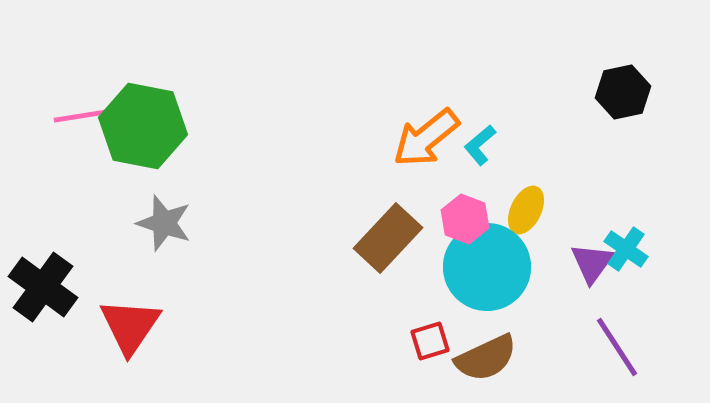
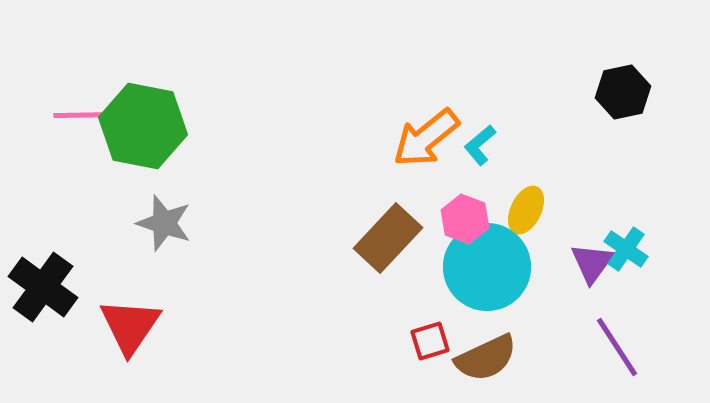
pink line: rotated 8 degrees clockwise
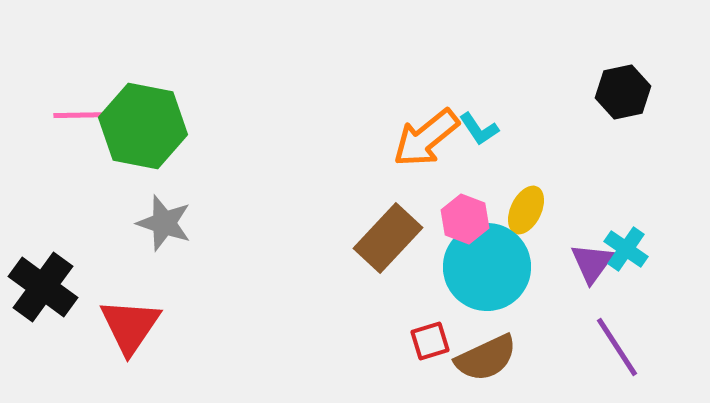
cyan L-shape: moved 1 px left, 16 px up; rotated 84 degrees counterclockwise
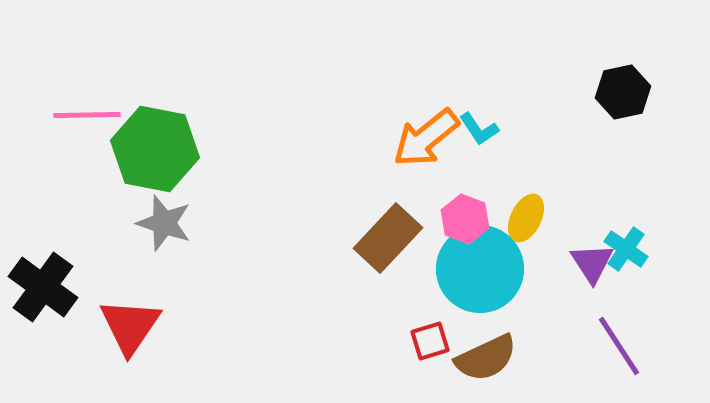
green hexagon: moved 12 px right, 23 px down
yellow ellipse: moved 8 px down
purple triangle: rotated 9 degrees counterclockwise
cyan circle: moved 7 px left, 2 px down
purple line: moved 2 px right, 1 px up
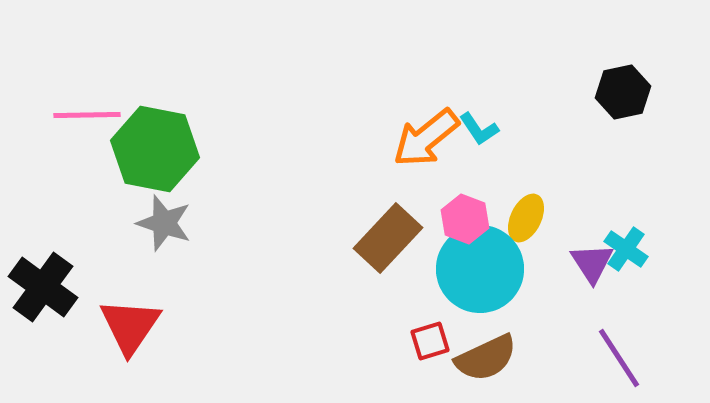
purple line: moved 12 px down
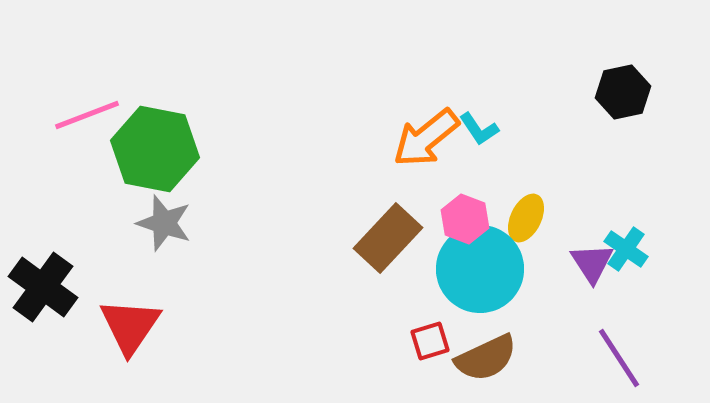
pink line: rotated 20 degrees counterclockwise
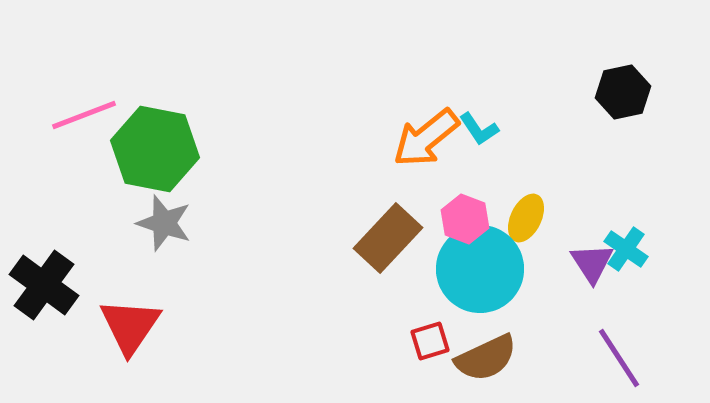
pink line: moved 3 px left
black cross: moved 1 px right, 2 px up
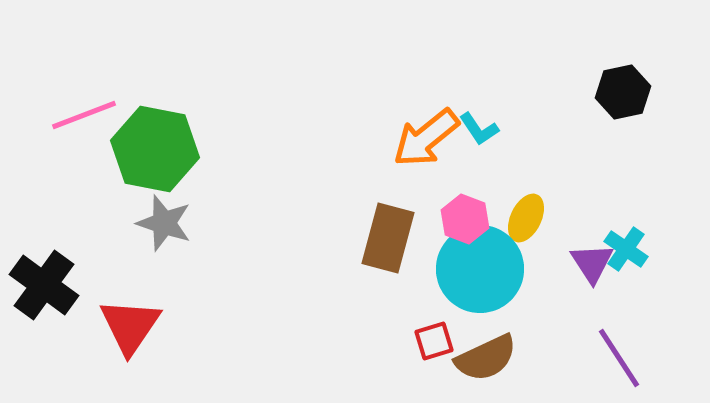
brown rectangle: rotated 28 degrees counterclockwise
red square: moved 4 px right
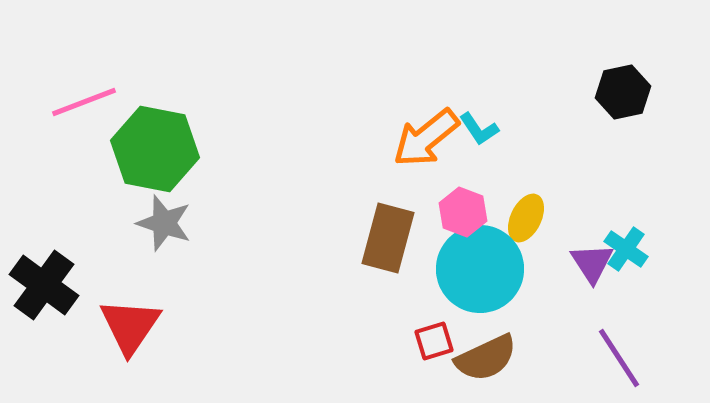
pink line: moved 13 px up
pink hexagon: moved 2 px left, 7 px up
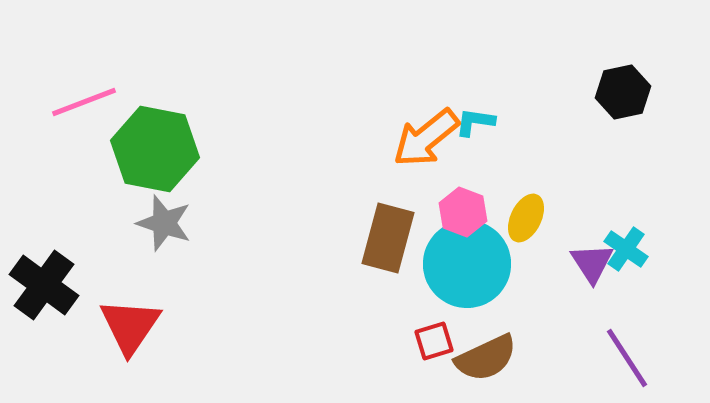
cyan L-shape: moved 4 px left, 7 px up; rotated 132 degrees clockwise
cyan circle: moved 13 px left, 5 px up
purple line: moved 8 px right
